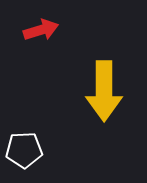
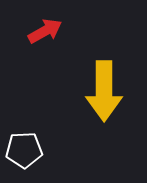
red arrow: moved 4 px right, 1 px down; rotated 12 degrees counterclockwise
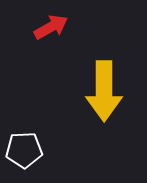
red arrow: moved 6 px right, 4 px up
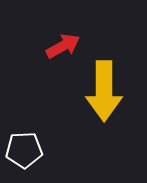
red arrow: moved 12 px right, 19 px down
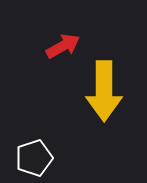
white pentagon: moved 10 px right, 8 px down; rotated 15 degrees counterclockwise
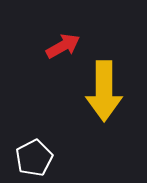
white pentagon: rotated 9 degrees counterclockwise
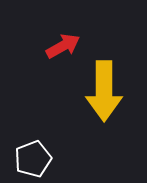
white pentagon: moved 1 px left, 1 px down; rotated 6 degrees clockwise
